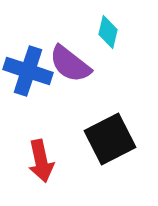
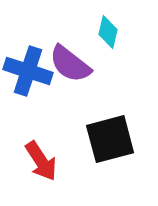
black square: rotated 12 degrees clockwise
red arrow: rotated 21 degrees counterclockwise
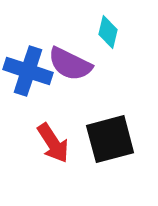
purple semicircle: rotated 12 degrees counterclockwise
red arrow: moved 12 px right, 18 px up
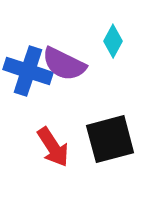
cyan diamond: moved 5 px right, 9 px down; rotated 16 degrees clockwise
purple semicircle: moved 6 px left
red arrow: moved 4 px down
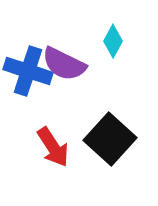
black square: rotated 33 degrees counterclockwise
